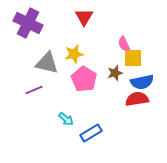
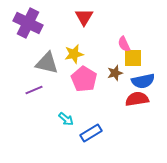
blue semicircle: moved 1 px right, 1 px up
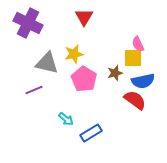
pink semicircle: moved 14 px right
red semicircle: moved 2 px left, 1 px down; rotated 45 degrees clockwise
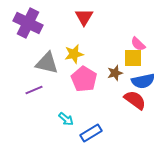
pink semicircle: rotated 21 degrees counterclockwise
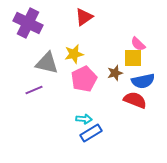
red triangle: rotated 24 degrees clockwise
pink pentagon: rotated 15 degrees clockwise
red semicircle: rotated 15 degrees counterclockwise
cyan arrow: moved 18 px right; rotated 35 degrees counterclockwise
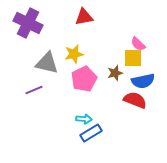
red triangle: rotated 24 degrees clockwise
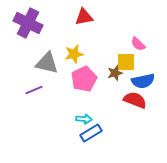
yellow square: moved 7 px left, 4 px down
